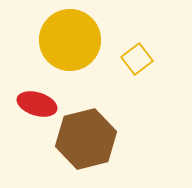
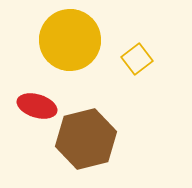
red ellipse: moved 2 px down
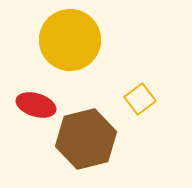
yellow square: moved 3 px right, 40 px down
red ellipse: moved 1 px left, 1 px up
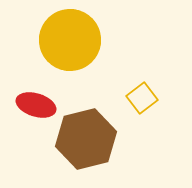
yellow square: moved 2 px right, 1 px up
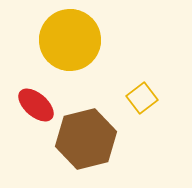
red ellipse: rotated 24 degrees clockwise
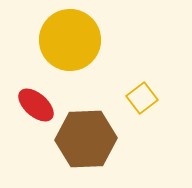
brown hexagon: rotated 12 degrees clockwise
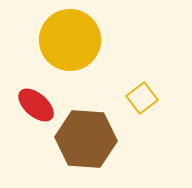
brown hexagon: rotated 6 degrees clockwise
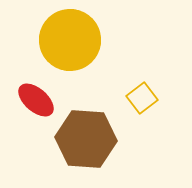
red ellipse: moved 5 px up
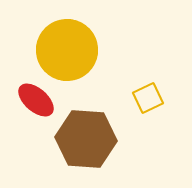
yellow circle: moved 3 px left, 10 px down
yellow square: moved 6 px right; rotated 12 degrees clockwise
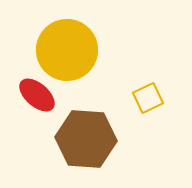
red ellipse: moved 1 px right, 5 px up
